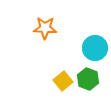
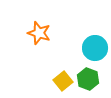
orange star: moved 6 px left, 5 px down; rotated 15 degrees clockwise
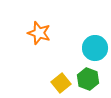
yellow square: moved 2 px left, 2 px down
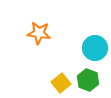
orange star: rotated 10 degrees counterclockwise
green hexagon: moved 1 px down
